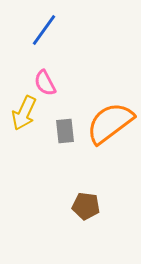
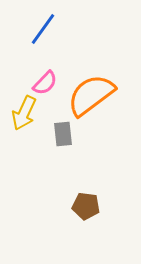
blue line: moved 1 px left, 1 px up
pink semicircle: rotated 108 degrees counterclockwise
orange semicircle: moved 19 px left, 28 px up
gray rectangle: moved 2 px left, 3 px down
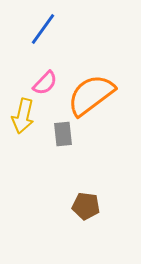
yellow arrow: moved 1 px left, 3 px down; rotated 12 degrees counterclockwise
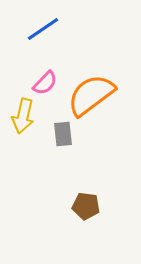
blue line: rotated 20 degrees clockwise
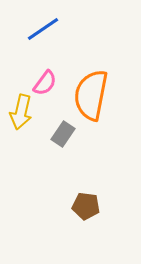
pink semicircle: rotated 8 degrees counterclockwise
orange semicircle: rotated 42 degrees counterclockwise
yellow arrow: moved 2 px left, 4 px up
gray rectangle: rotated 40 degrees clockwise
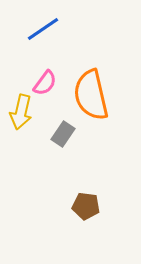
orange semicircle: rotated 24 degrees counterclockwise
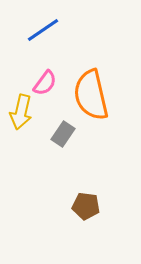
blue line: moved 1 px down
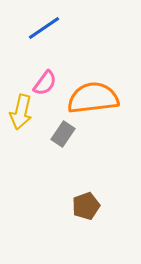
blue line: moved 1 px right, 2 px up
orange semicircle: moved 2 px right, 3 px down; rotated 96 degrees clockwise
brown pentagon: rotated 28 degrees counterclockwise
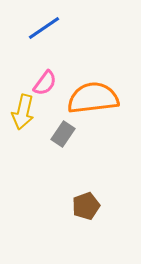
yellow arrow: moved 2 px right
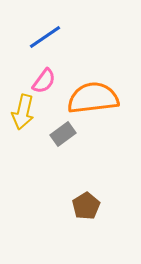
blue line: moved 1 px right, 9 px down
pink semicircle: moved 1 px left, 2 px up
gray rectangle: rotated 20 degrees clockwise
brown pentagon: rotated 12 degrees counterclockwise
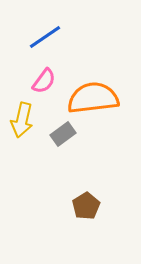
yellow arrow: moved 1 px left, 8 px down
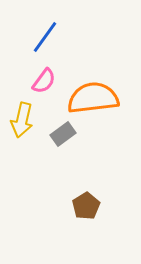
blue line: rotated 20 degrees counterclockwise
